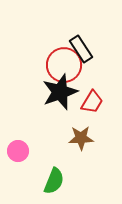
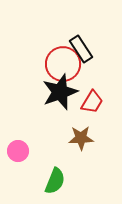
red circle: moved 1 px left, 1 px up
green semicircle: moved 1 px right
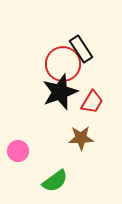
green semicircle: rotated 32 degrees clockwise
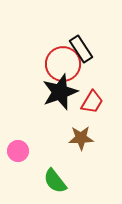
green semicircle: rotated 88 degrees clockwise
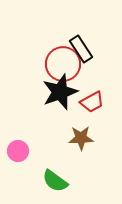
red trapezoid: rotated 30 degrees clockwise
green semicircle: rotated 16 degrees counterclockwise
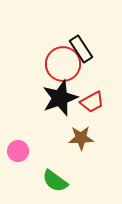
black star: moved 6 px down
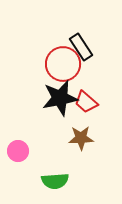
black rectangle: moved 2 px up
black star: rotated 9 degrees clockwise
red trapezoid: moved 6 px left; rotated 70 degrees clockwise
green semicircle: rotated 40 degrees counterclockwise
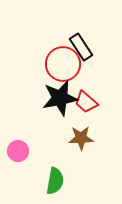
green semicircle: rotated 76 degrees counterclockwise
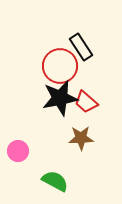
red circle: moved 3 px left, 2 px down
green semicircle: rotated 72 degrees counterclockwise
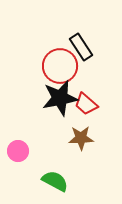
red trapezoid: moved 2 px down
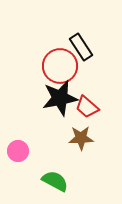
red trapezoid: moved 1 px right, 3 px down
